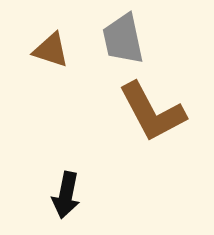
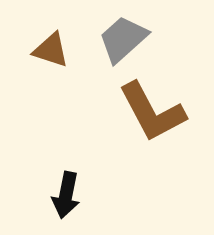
gray trapezoid: rotated 60 degrees clockwise
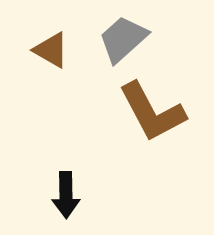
brown triangle: rotated 12 degrees clockwise
black arrow: rotated 12 degrees counterclockwise
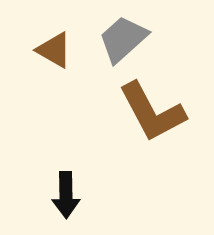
brown triangle: moved 3 px right
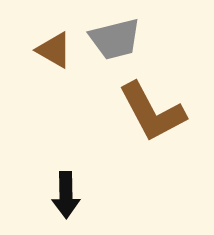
gray trapezoid: moved 8 px left; rotated 152 degrees counterclockwise
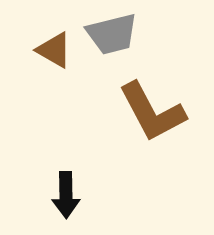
gray trapezoid: moved 3 px left, 5 px up
